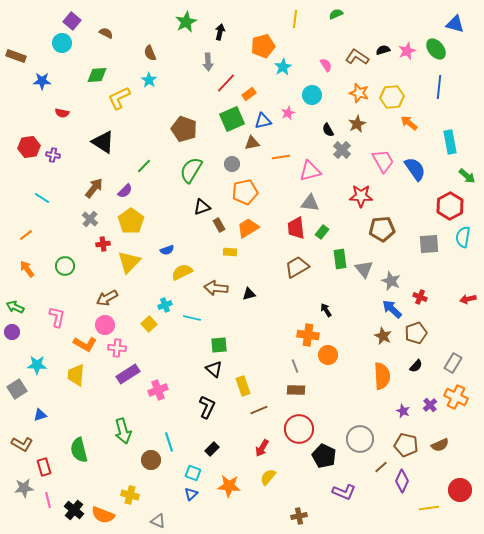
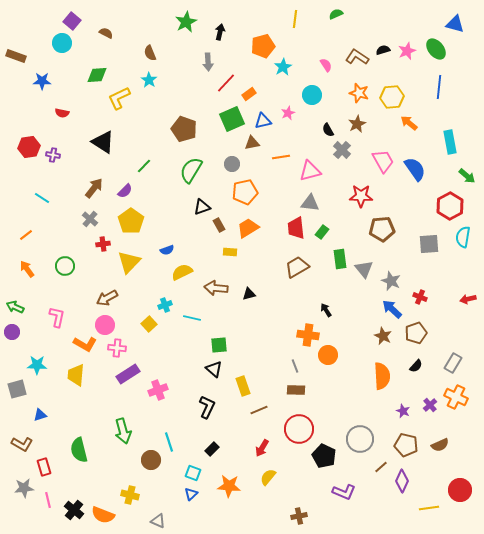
gray square at (17, 389): rotated 18 degrees clockwise
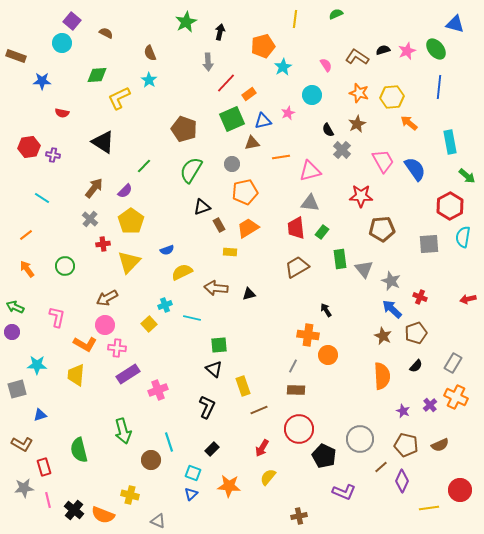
gray line at (295, 366): moved 2 px left; rotated 48 degrees clockwise
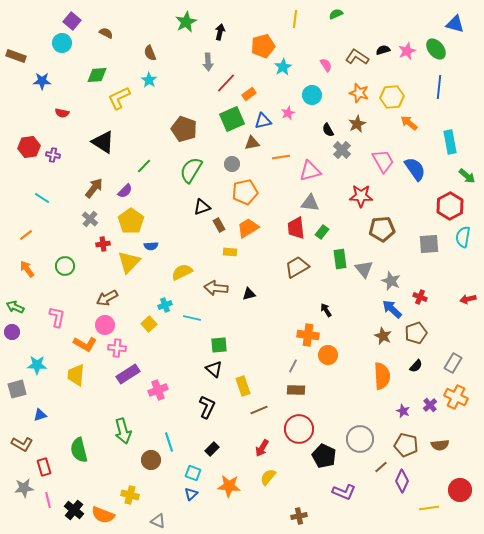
blue semicircle at (167, 250): moved 16 px left, 4 px up; rotated 16 degrees clockwise
brown semicircle at (440, 445): rotated 18 degrees clockwise
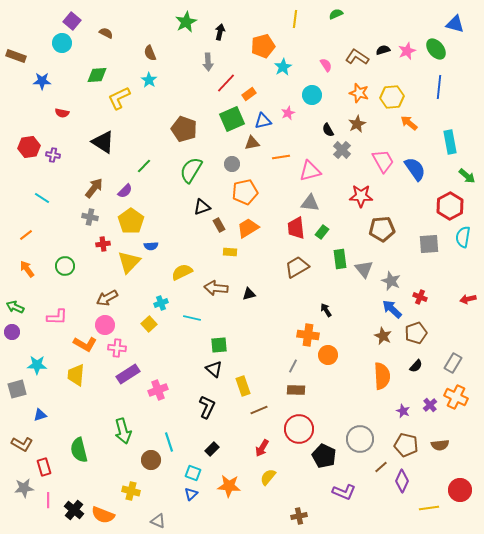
gray cross at (90, 219): moved 2 px up; rotated 28 degrees counterclockwise
cyan cross at (165, 305): moved 4 px left, 2 px up
pink L-shape at (57, 317): rotated 80 degrees clockwise
yellow cross at (130, 495): moved 1 px right, 4 px up
pink line at (48, 500): rotated 14 degrees clockwise
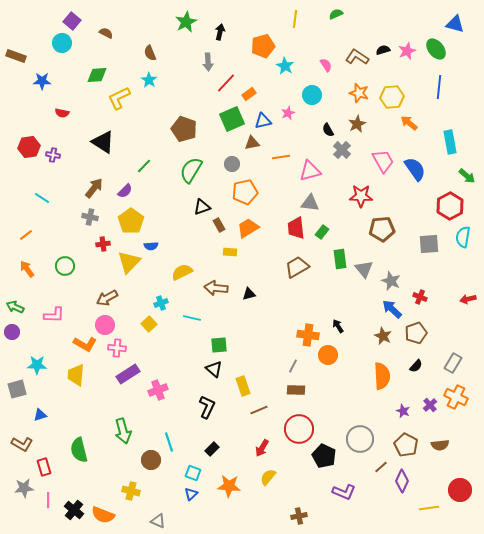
cyan star at (283, 67): moved 2 px right, 1 px up; rotated 12 degrees counterclockwise
black arrow at (326, 310): moved 12 px right, 16 px down
pink L-shape at (57, 317): moved 3 px left, 2 px up
brown pentagon at (406, 445): rotated 15 degrees clockwise
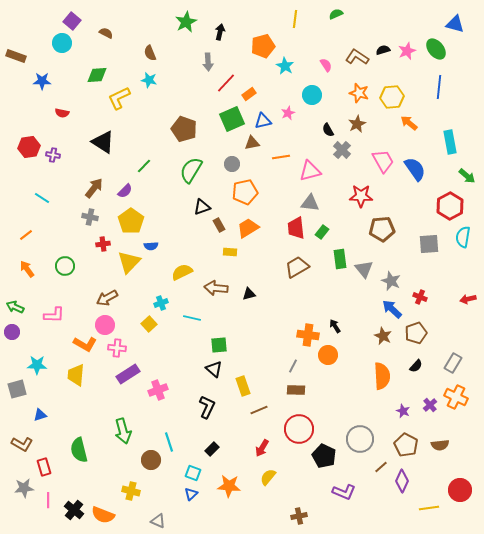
cyan star at (149, 80): rotated 21 degrees counterclockwise
black arrow at (338, 326): moved 3 px left
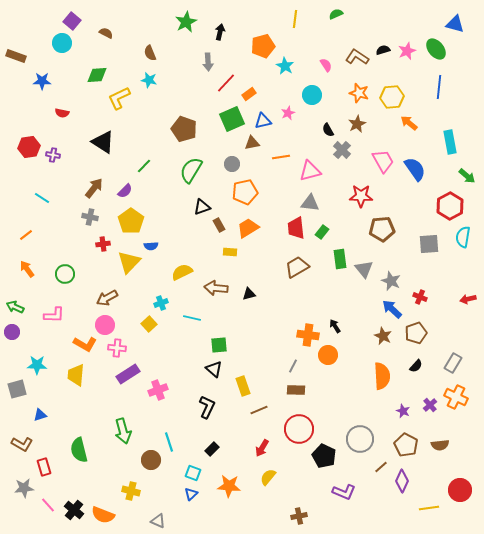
green circle at (65, 266): moved 8 px down
pink line at (48, 500): moved 5 px down; rotated 42 degrees counterclockwise
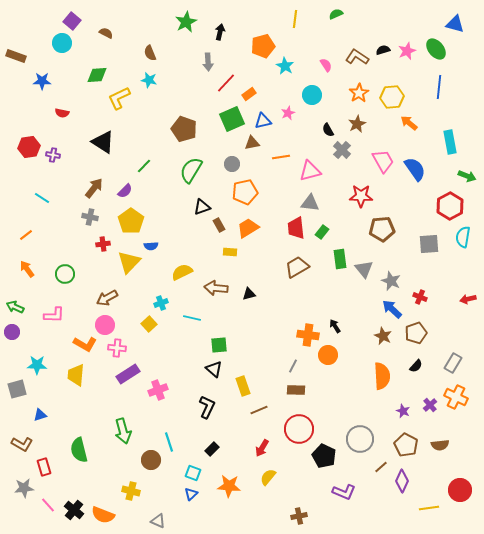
orange star at (359, 93): rotated 24 degrees clockwise
green arrow at (467, 176): rotated 18 degrees counterclockwise
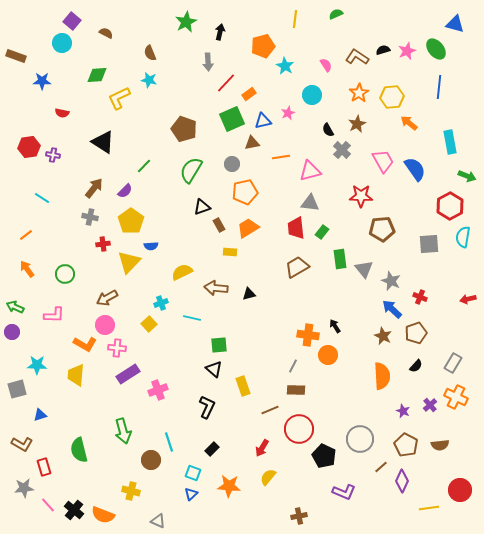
brown line at (259, 410): moved 11 px right
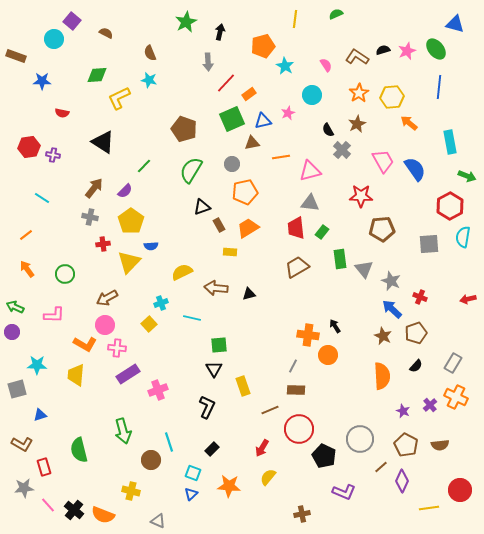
cyan circle at (62, 43): moved 8 px left, 4 px up
black triangle at (214, 369): rotated 18 degrees clockwise
brown cross at (299, 516): moved 3 px right, 2 px up
